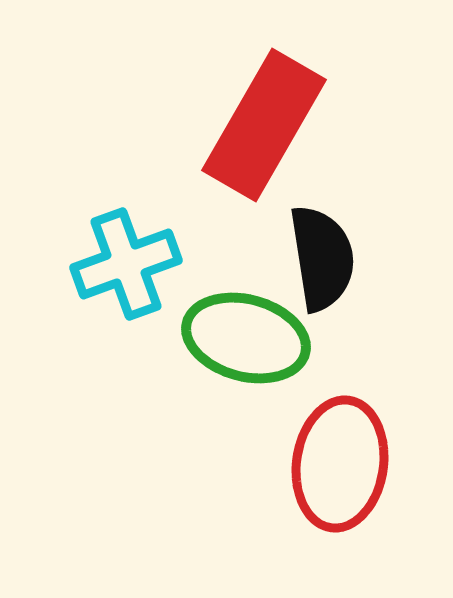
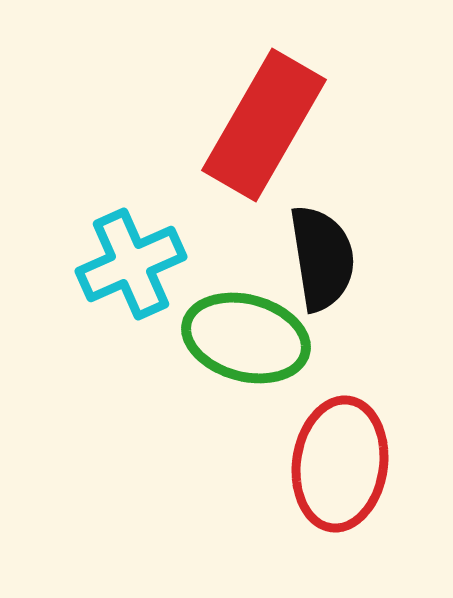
cyan cross: moved 5 px right; rotated 4 degrees counterclockwise
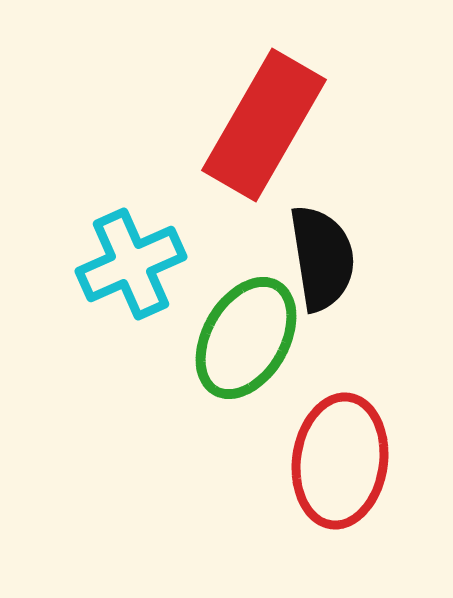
green ellipse: rotated 75 degrees counterclockwise
red ellipse: moved 3 px up
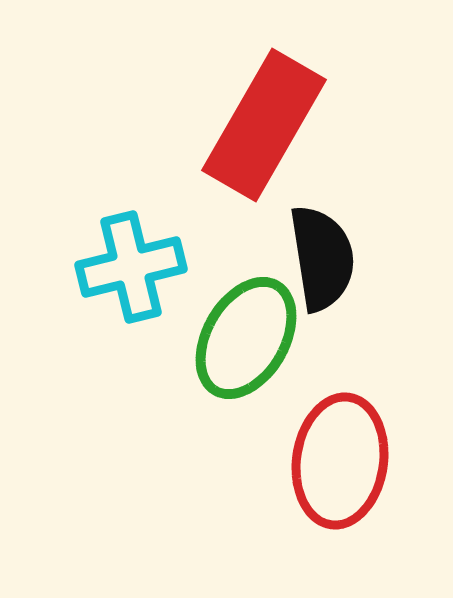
cyan cross: moved 3 px down; rotated 10 degrees clockwise
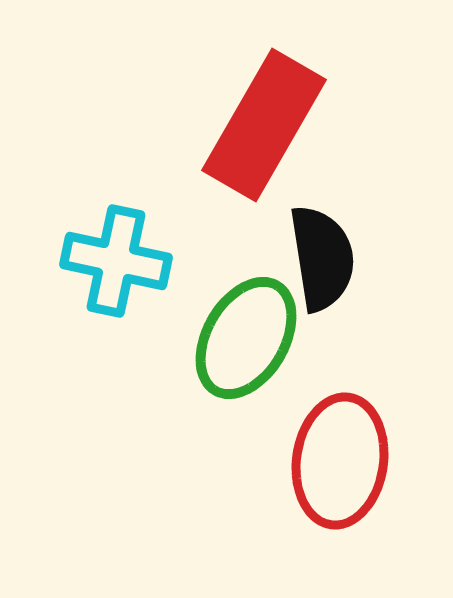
cyan cross: moved 15 px left, 6 px up; rotated 26 degrees clockwise
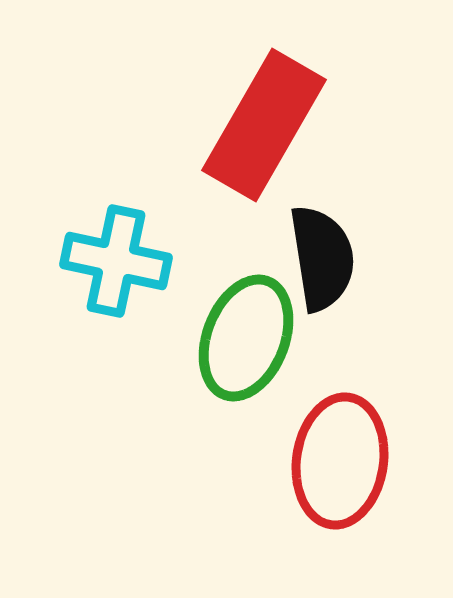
green ellipse: rotated 9 degrees counterclockwise
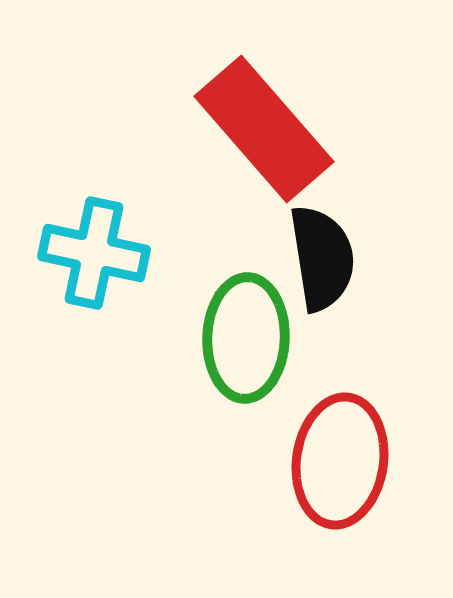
red rectangle: moved 4 px down; rotated 71 degrees counterclockwise
cyan cross: moved 22 px left, 8 px up
green ellipse: rotated 19 degrees counterclockwise
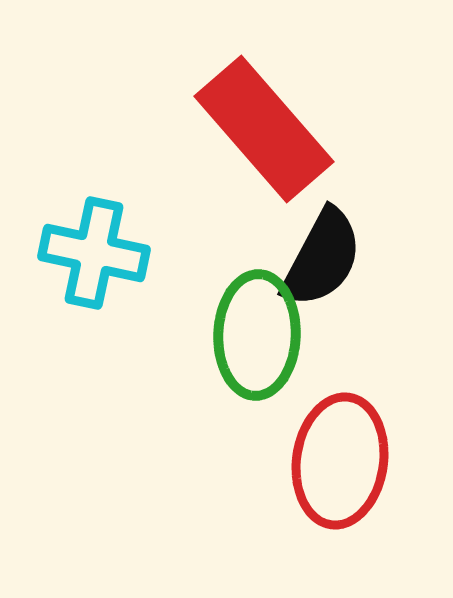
black semicircle: rotated 37 degrees clockwise
green ellipse: moved 11 px right, 3 px up
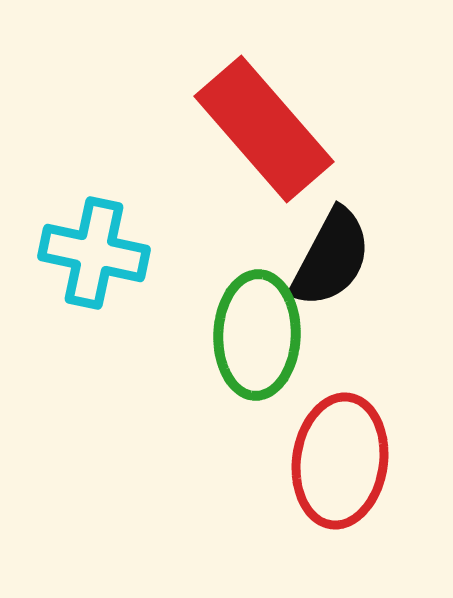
black semicircle: moved 9 px right
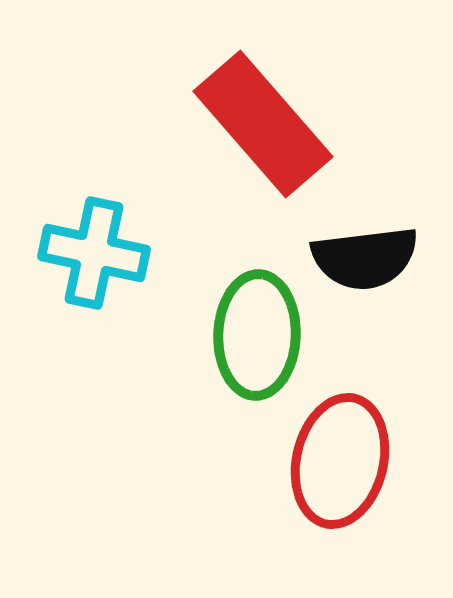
red rectangle: moved 1 px left, 5 px up
black semicircle: moved 34 px right; rotated 55 degrees clockwise
red ellipse: rotated 5 degrees clockwise
